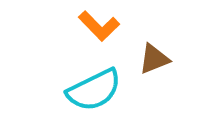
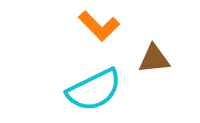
brown triangle: rotated 16 degrees clockwise
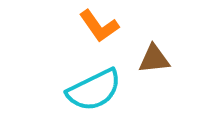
orange L-shape: rotated 9 degrees clockwise
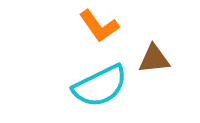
cyan semicircle: moved 6 px right, 4 px up
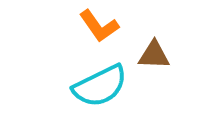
brown triangle: moved 4 px up; rotated 8 degrees clockwise
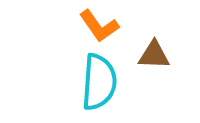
cyan semicircle: moved 1 px left, 4 px up; rotated 60 degrees counterclockwise
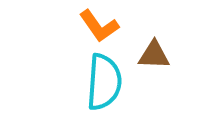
cyan semicircle: moved 5 px right
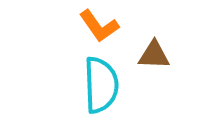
cyan semicircle: moved 3 px left, 3 px down; rotated 6 degrees counterclockwise
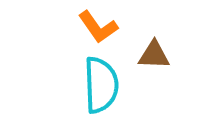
orange L-shape: moved 1 px left, 1 px down
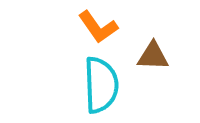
brown triangle: moved 1 px left, 1 px down
